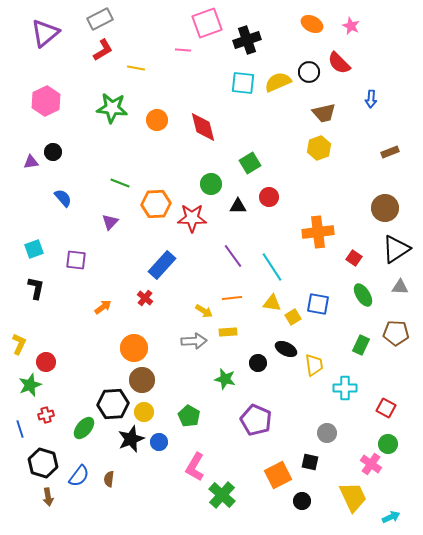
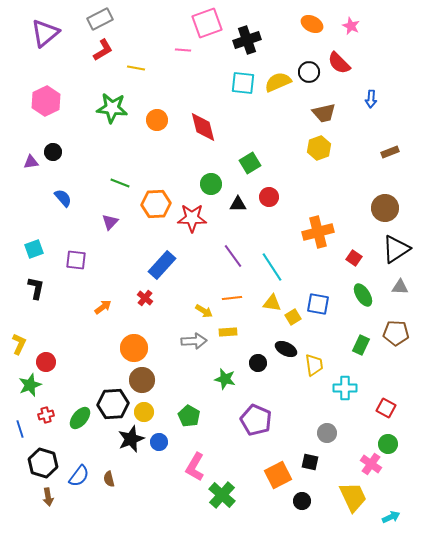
black triangle at (238, 206): moved 2 px up
orange cross at (318, 232): rotated 8 degrees counterclockwise
green ellipse at (84, 428): moved 4 px left, 10 px up
brown semicircle at (109, 479): rotated 21 degrees counterclockwise
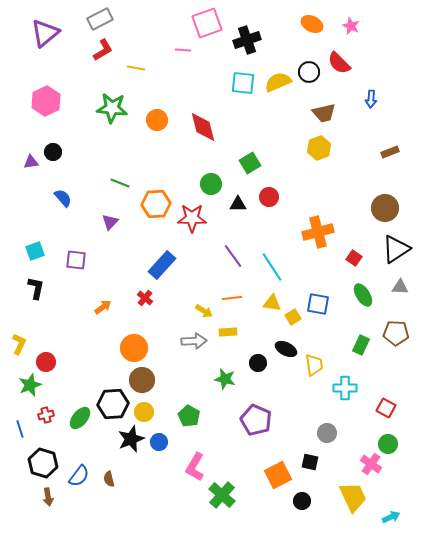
cyan square at (34, 249): moved 1 px right, 2 px down
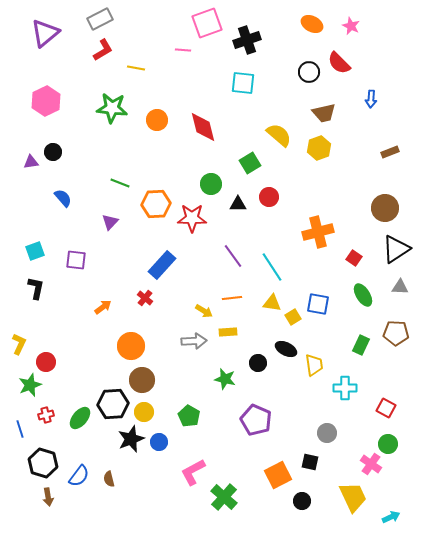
yellow semicircle at (278, 82): moved 1 px right, 53 px down; rotated 64 degrees clockwise
orange circle at (134, 348): moved 3 px left, 2 px up
pink L-shape at (195, 467): moved 2 px left, 5 px down; rotated 32 degrees clockwise
green cross at (222, 495): moved 2 px right, 2 px down
